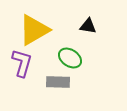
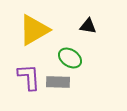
purple L-shape: moved 7 px right, 14 px down; rotated 20 degrees counterclockwise
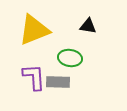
yellow triangle: rotated 8 degrees clockwise
green ellipse: rotated 25 degrees counterclockwise
purple L-shape: moved 5 px right
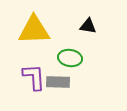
yellow triangle: rotated 20 degrees clockwise
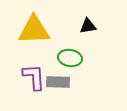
black triangle: rotated 18 degrees counterclockwise
